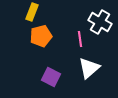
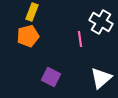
white cross: moved 1 px right
orange pentagon: moved 13 px left
white triangle: moved 12 px right, 10 px down
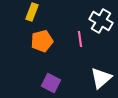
white cross: moved 1 px up
orange pentagon: moved 14 px right, 5 px down
purple square: moved 6 px down
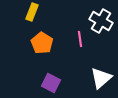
orange pentagon: moved 2 px down; rotated 25 degrees counterclockwise
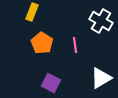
pink line: moved 5 px left, 6 px down
white triangle: rotated 10 degrees clockwise
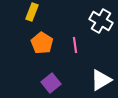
white triangle: moved 2 px down
purple square: rotated 24 degrees clockwise
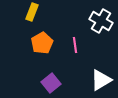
orange pentagon: rotated 10 degrees clockwise
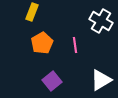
purple square: moved 1 px right, 2 px up
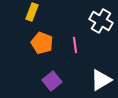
orange pentagon: rotated 20 degrees counterclockwise
